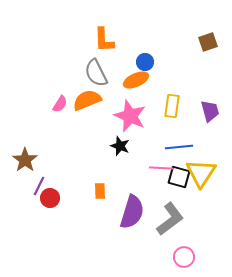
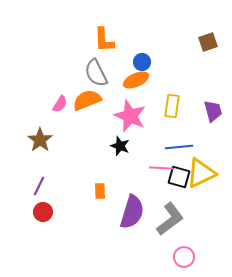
blue circle: moved 3 px left
purple trapezoid: moved 3 px right
brown star: moved 15 px right, 20 px up
yellow triangle: rotated 32 degrees clockwise
red circle: moved 7 px left, 14 px down
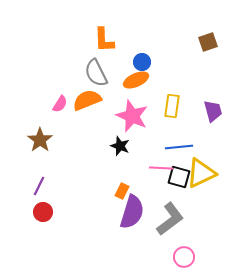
pink star: moved 2 px right
orange rectangle: moved 22 px right; rotated 28 degrees clockwise
